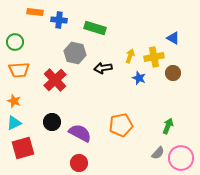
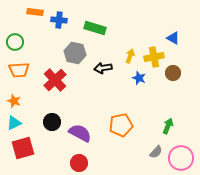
gray semicircle: moved 2 px left, 1 px up
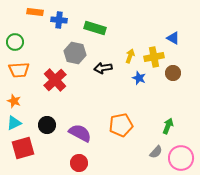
black circle: moved 5 px left, 3 px down
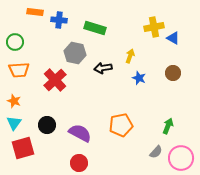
yellow cross: moved 30 px up
cyan triangle: rotated 28 degrees counterclockwise
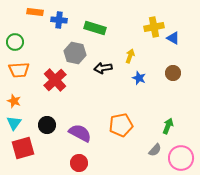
gray semicircle: moved 1 px left, 2 px up
